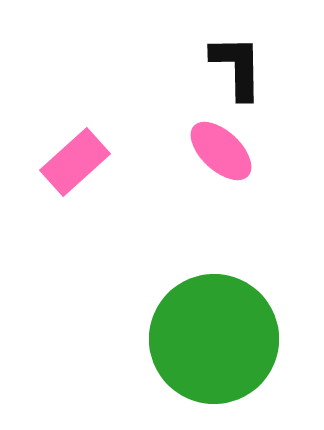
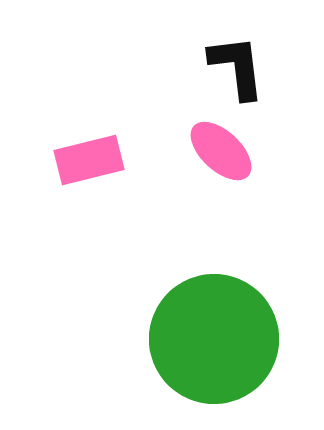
black L-shape: rotated 6 degrees counterclockwise
pink rectangle: moved 14 px right, 2 px up; rotated 28 degrees clockwise
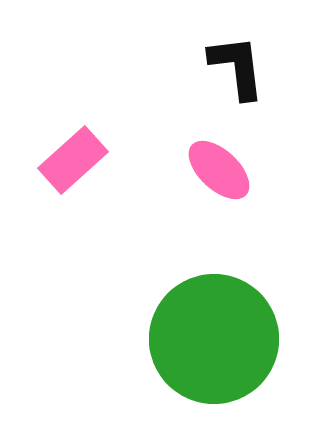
pink ellipse: moved 2 px left, 19 px down
pink rectangle: moved 16 px left; rotated 28 degrees counterclockwise
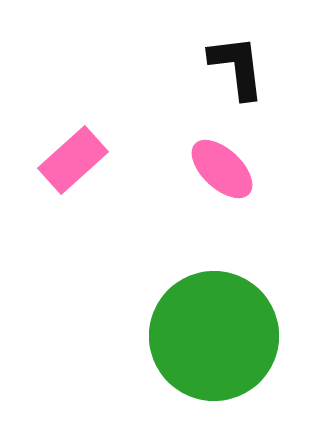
pink ellipse: moved 3 px right, 1 px up
green circle: moved 3 px up
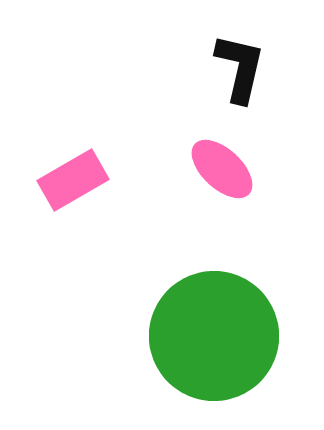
black L-shape: moved 3 px right, 1 px down; rotated 20 degrees clockwise
pink rectangle: moved 20 px down; rotated 12 degrees clockwise
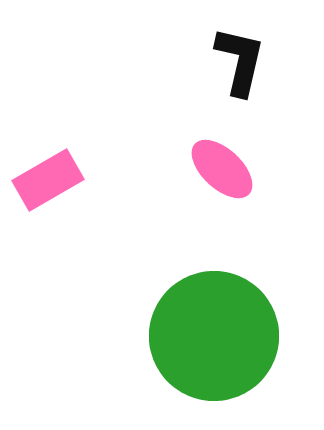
black L-shape: moved 7 px up
pink rectangle: moved 25 px left
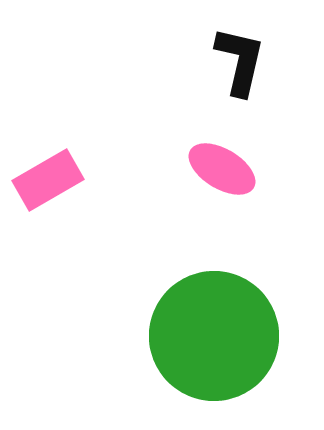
pink ellipse: rotated 12 degrees counterclockwise
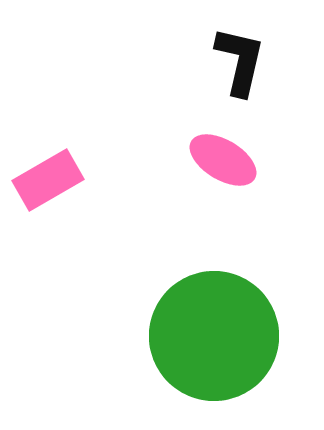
pink ellipse: moved 1 px right, 9 px up
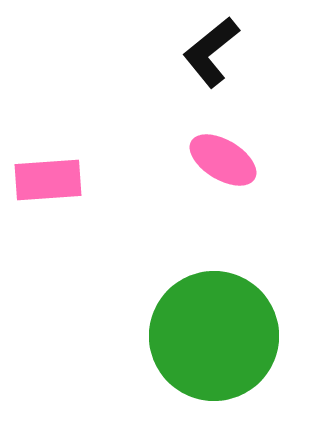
black L-shape: moved 29 px left, 9 px up; rotated 142 degrees counterclockwise
pink rectangle: rotated 26 degrees clockwise
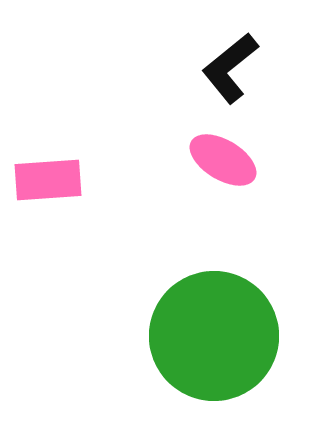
black L-shape: moved 19 px right, 16 px down
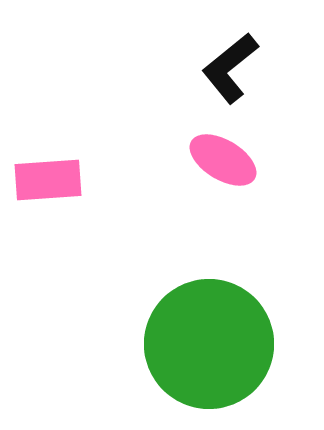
green circle: moved 5 px left, 8 px down
